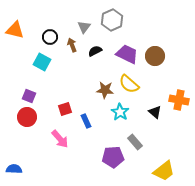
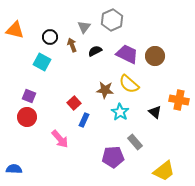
red square: moved 9 px right, 6 px up; rotated 24 degrees counterclockwise
blue rectangle: moved 2 px left, 1 px up; rotated 48 degrees clockwise
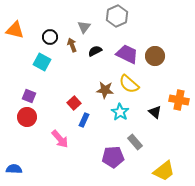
gray hexagon: moved 5 px right, 4 px up
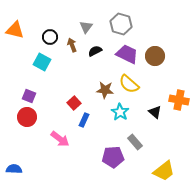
gray hexagon: moved 4 px right, 8 px down; rotated 20 degrees counterclockwise
gray triangle: moved 2 px right
pink arrow: rotated 12 degrees counterclockwise
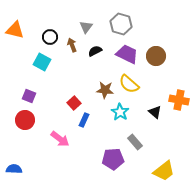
brown circle: moved 1 px right
red circle: moved 2 px left, 3 px down
purple pentagon: moved 2 px down
